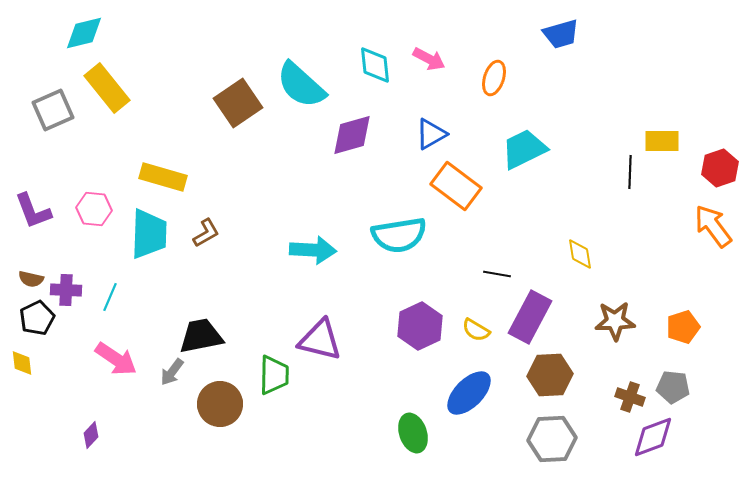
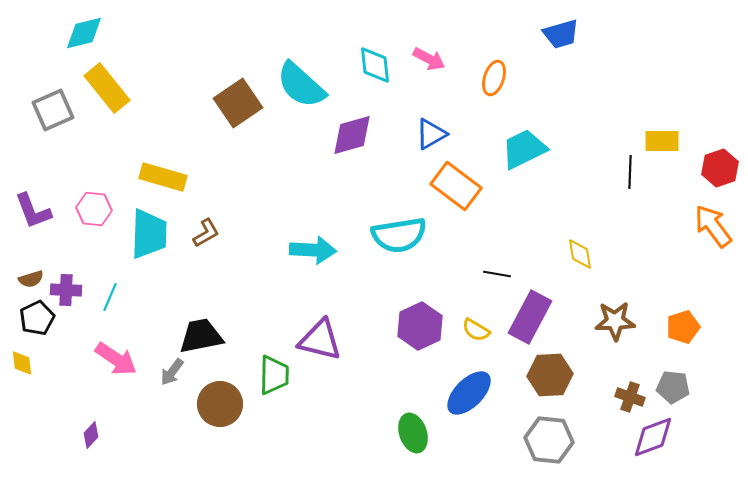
brown semicircle at (31, 279): rotated 30 degrees counterclockwise
gray hexagon at (552, 439): moved 3 px left, 1 px down; rotated 9 degrees clockwise
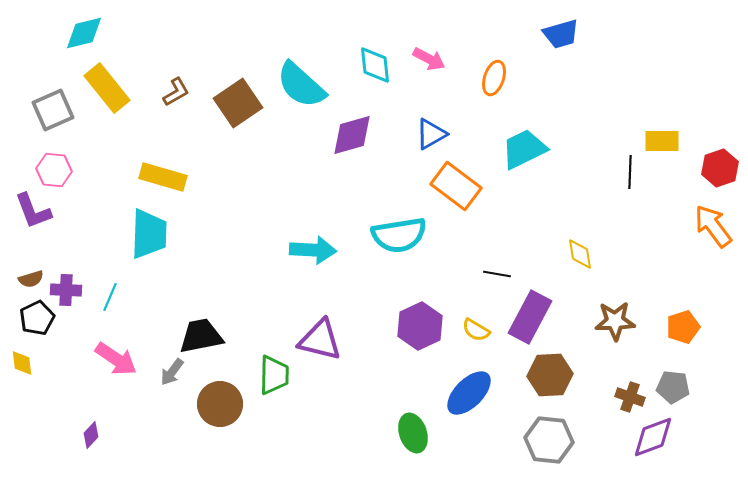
pink hexagon at (94, 209): moved 40 px left, 39 px up
brown L-shape at (206, 233): moved 30 px left, 141 px up
